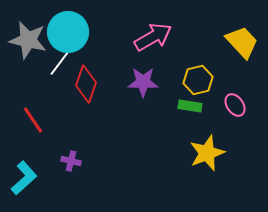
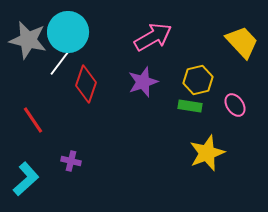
purple star: rotated 20 degrees counterclockwise
cyan L-shape: moved 2 px right, 1 px down
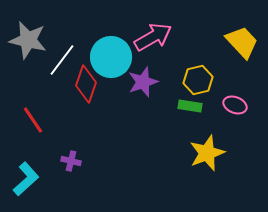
cyan circle: moved 43 px right, 25 px down
pink ellipse: rotated 35 degrees counterclockwise
